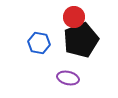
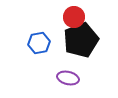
blue hexagon: rotated 20 degrees counterclockwise
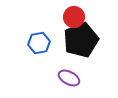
purple ellipse: moved 1 px right; rotated 15 degrees clockwise
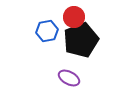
blue hexagon: moved 8 px right, 12 px up
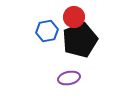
black pentagon: moved 1 px left
purple ellipse: rotated 40 degrees counterclockwise
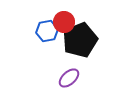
red circle: moved 10 px left, 5 px down
purple ellipse: rotated 30 degrees counterclockwise
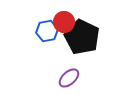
black pentagon: moved 2 px right, 3 px up; rotated 24 degrees counterclockwise
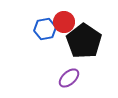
blue hexagon: moved 2 px left, 2 px up
black pentagon: moved 2 px right, 4 px down; rotated 8 degrees clockwise
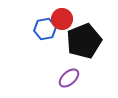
red circle: moved 2 px left, 3 px up
black pentagon: rotated 16 degrees clockwise
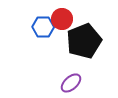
blue hexagon: moved 2 px left, 2 px up; rotated 10 degrees clockwise
purple ellipse: moved 2 px right, 5 px down
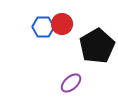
red circle: moved 5 px down
black pentagon: moved 13 px right, 5 px down; rotated 8 degrees counterclockwise
